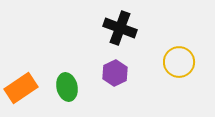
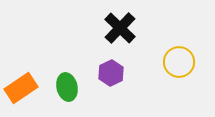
black cross: rotated 24 degrees clockwise
purple hexagon: moved 4 px left
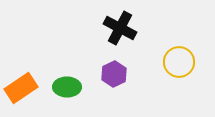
black cross: rotated 16 degrees counterclockwise
purple hexagon: moved 3 px right, 1 px down
green ellipse: rotated 76 degrees counterclockwise
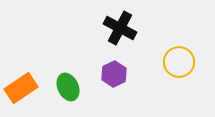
green ellipse: moved 1 px right; rotated 64 degrees clockwise
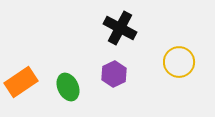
orange rectangle: moved 6 px up
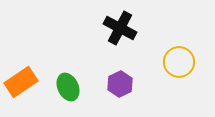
purple hexagon: moved 6 px right, 10 px down
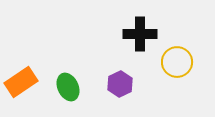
black cross: moved 20 px right, 6 px down; rotated 28 degrees counterclockwise
yellow circle: moved 2 px left
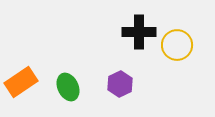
black cross: moved 1 px left, 2 px up
yellow circle: moved 17 px up
